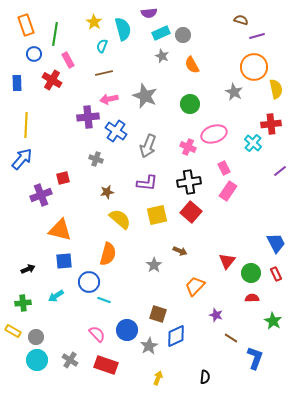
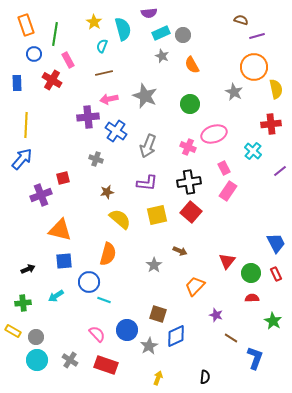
cyan cross at (253, 143): moved 8 px down
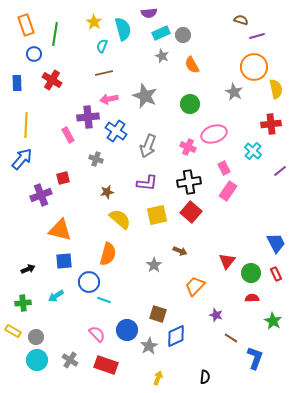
pink rectangle at (68, 60): moved 75 px down
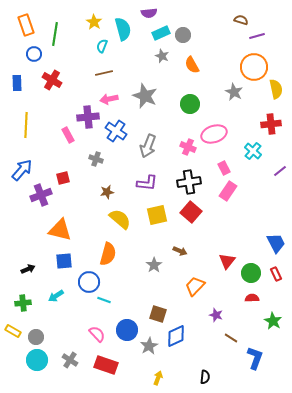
blue arrow at (22, 159): moved 11 px down
